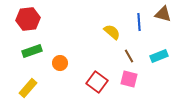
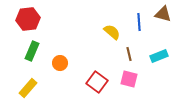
green rectangle: rotated 48 degrees counterclockwise
brown line: moved 2 px up; rotated 16 degrees clockwise
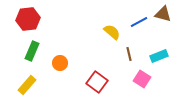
blue line: rotated 66 degrees clockwise
pink square: moved 13 px right; rotated 18 degrees clockwise
yellow rectangle: moved 1 px left, 3 px up
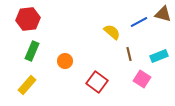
orange circle: moved 5 px right, 2 px up
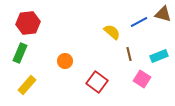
red hexagon: moved 4 px down
green rectangle: moved 12 px left, 2 px down
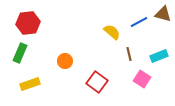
yellow rectangle: moved 3 px right, 1 px up; rotated 30 degrees clockwise
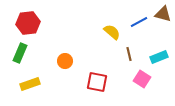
cyan rectangle: moved 1 px down
red square: rotated 25 degrees counterclockwise
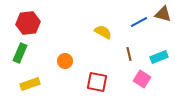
yellow semicircle: moved 9 px left; rotated 12 degrees counterclockwise
